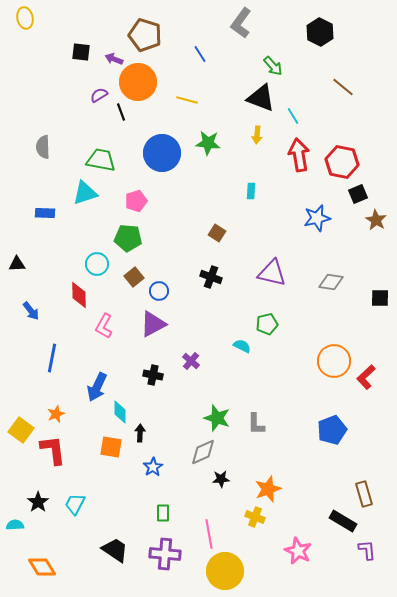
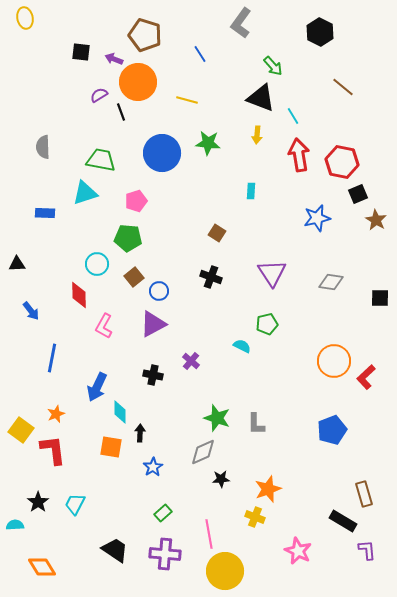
purple triangle at (272, 273): rotated 44 degrees clockwise
green rectangle at (163, 513): rotated 48 degrees clockwise
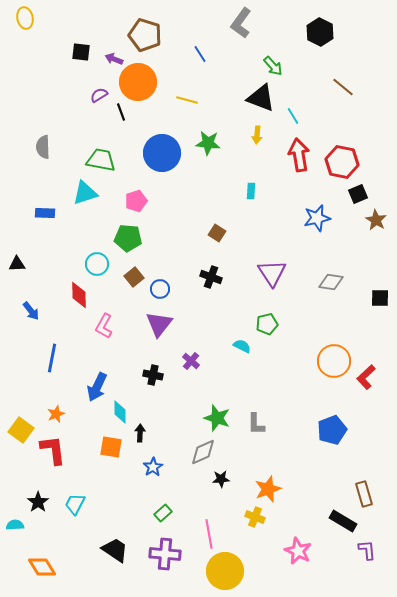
blue circle at (159, 291): moved 1 px right, 2 px up
purple triangle at (153, 324): moved 6 px right; rotated 24 degrees counterclockwise
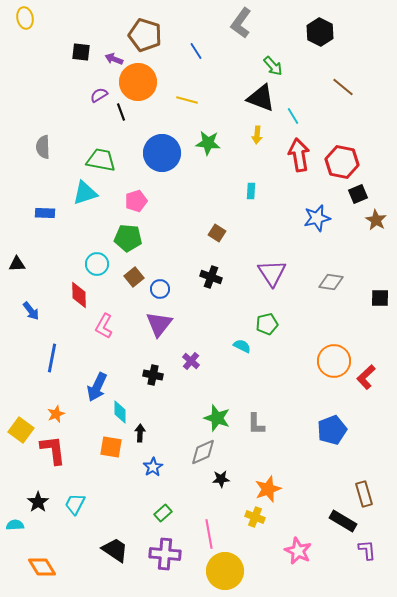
blue line at (200, 54): moved 4 px left, 3 px up
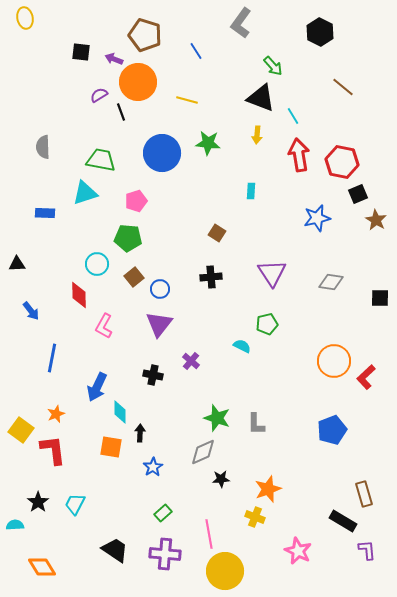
black cross at (211, 277): rotated 25 degrees counterclockwise
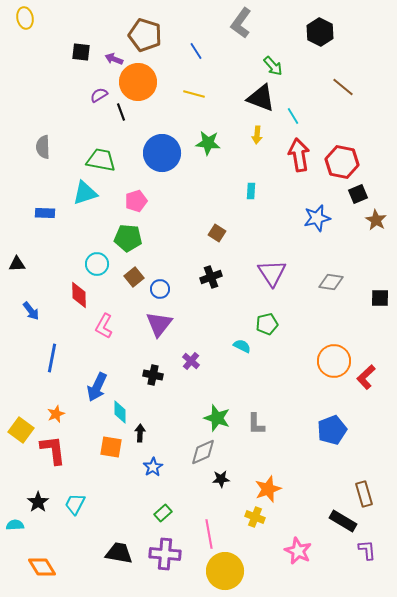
yellow line at (187, 100): moved 7 px right, 6 px up
black cross at (211, 277): rotated 15 degrees counterclockwise
black trapezoid at (115, 550): moved 4 px right, 3 px down; rotated 24 degrees counterclockwise
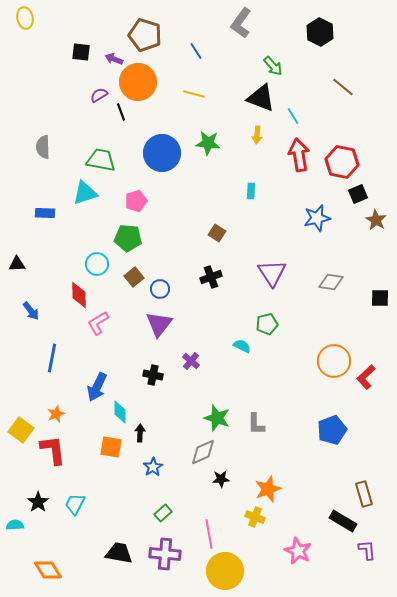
pink L-shape at (104, 326): moved 6 px left, 3 px up; rotated 30 degrees clockwise
orange diamond at (42, 567): moved 6 px right, 3 px down
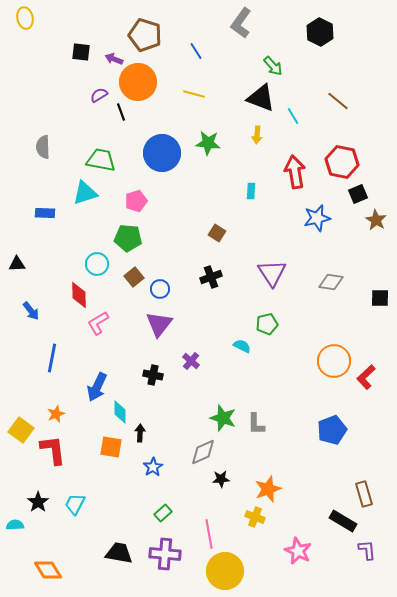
brown line at (343, 87): moved 5 px left, 14 px down
red arrow at (299, 155): moved 4 px left, 17 px down
green star at (217, 418): moved 6 px right
